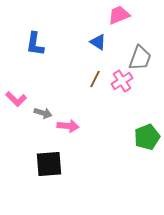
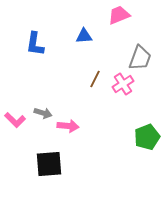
blue triangle: moved 14 px left, 6 px up; rotated 36 degrees counterclockwise
pink cross: moved 1 px right, 3 px down
pink L-shape: moved 1 px left, 21 px down
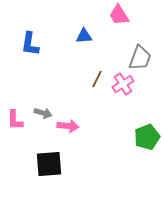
pink trapezoid: rotated 100 degrees counterclockwise
blue L-shape: moved 5 px left
brown line: moved 2 px right
pink L-shape: rotated 45 degrees clockwise
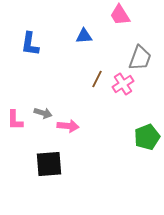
pink trapezoid: moved 1 px right
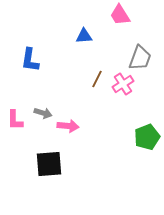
blue L-shape: moved 16 px down
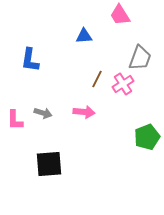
pink arrow: moved 16 px right, 14 px up
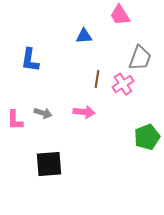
brown line: rotated 18 degrees counterclockwise
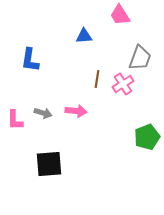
pink arrow: moved 8 px left, 1 px up
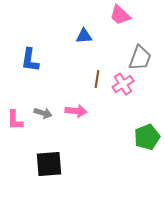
pink trapezoid: rotated 15 degrees counterclockwise
